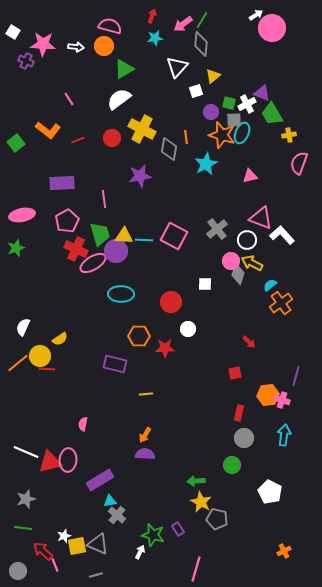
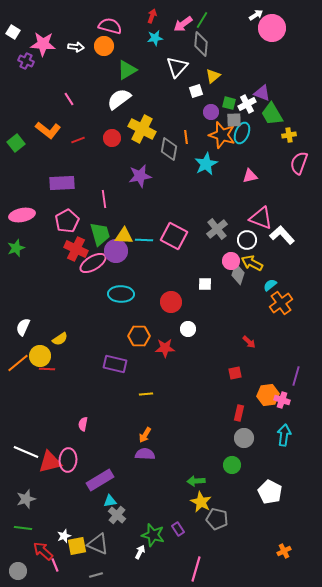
green triangle at (124, 69): moved 3 px right, 1 px down
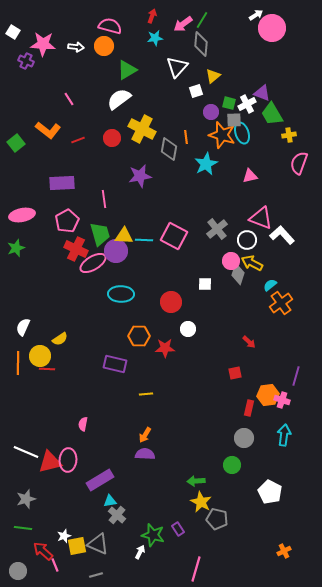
cyan ellipse at (242, 133): rotated 40 degrees counterclockwise
orange line at (18, 363): rotated 50 degrees counterclockwise
red rectangle at (239, 413): moved 10 px right, 5 px up
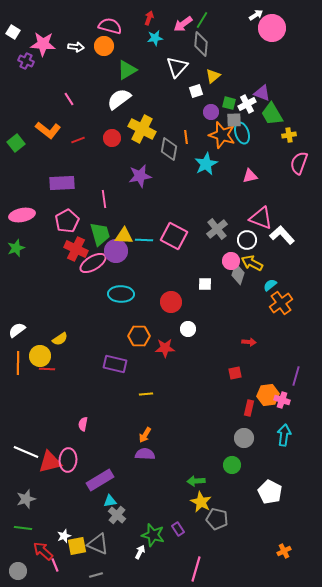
red arrow at (152, 16): moved 3 px left, 2 px down
white semicircle at (23, 327): moved 6 px left, 3 px down; rotated 30 degrees clockwise
red arrow at (249, 342): rotated 40 degrees counterclockwise
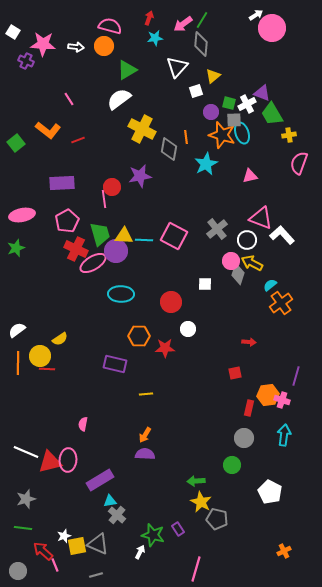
red circle at (112, 138): moved 49 px down
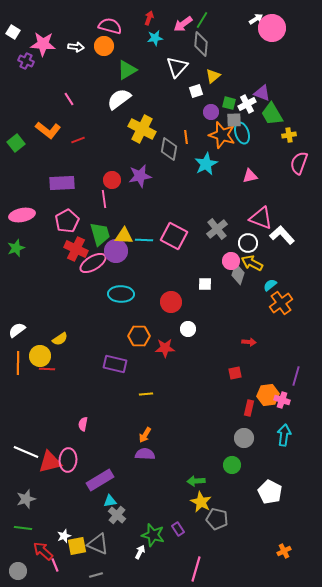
white arrow at (256, 15): moved 4 px down
red circle at (112, 187): moved 7 px up
white circle at (247, 240): moved 1 px right, 3 px down
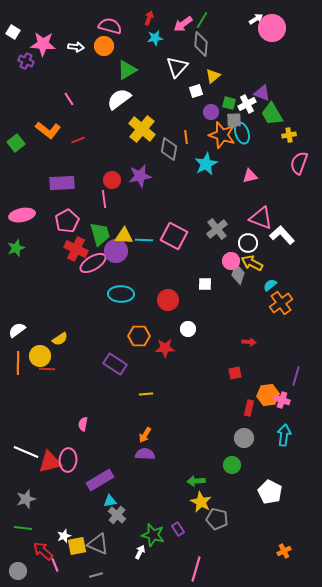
yellow cross at (142, 129): rotated 12 degrees clockwise
red circle at (171, 302): moved 3 px left, 2 px up
purple rectangle at (115, 364): rotated 20 degrees clockwise
